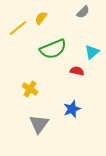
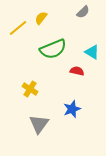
cyan triangle: rotated 49 degrees counterclockwise
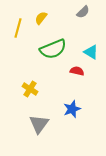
yellow line: rotated 36 degrees counterclockwise
cyan triangle: moved 1 px left
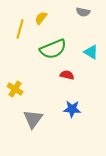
gray semicircle: rotated 56 degrees clockwise
yellow line: moved 2 px right, 1 px down
red semicircle: moved 10 px left, 4 px down
yellow cross: moved 15 px left
blue star: rotated 24 degrees clockwise
gray triangle: moved 6 px left, 5 px up
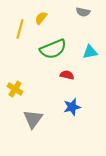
cyan triangle: moved 1 px left; rotated 42 degrees counterclockwise
blue star: moved 2 px up; rotated 18 degrees counterclockwise
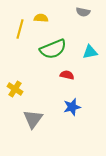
yellow semicircle: rotated 56 degrees clockwise
